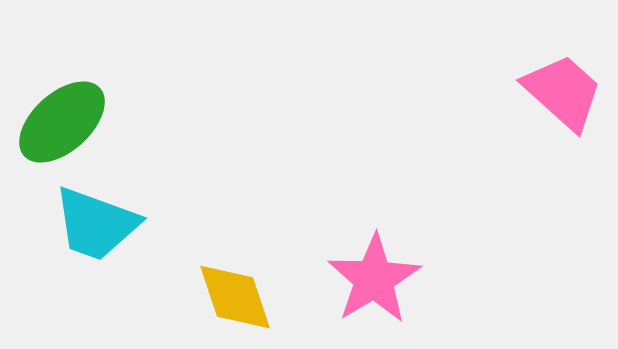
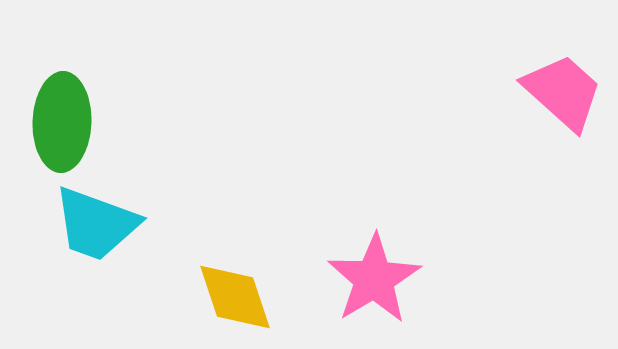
green ellipse: rotated 46 degrees counterclockwise
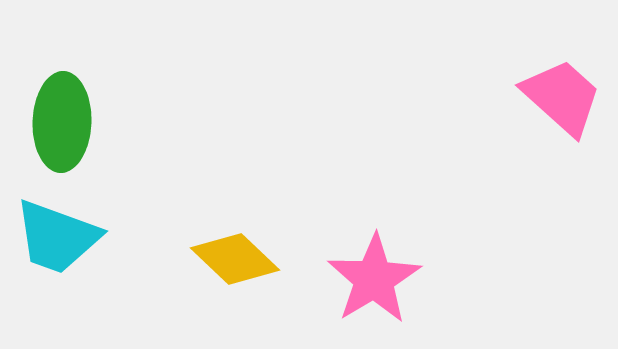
pink trapezoid: moved 1 px left, 5 px down
cyan trapezoid: moved 39 px left, 13 px down
yellow diamond: moved 38 px up; rotated 28 degrees counterclockwise
